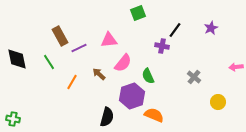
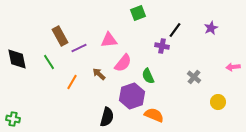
pink arrow: moved 3 px left
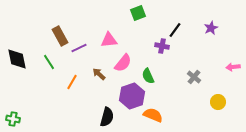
orange semicircle: moved 1 px left
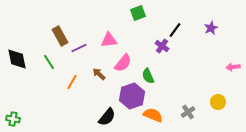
purple cross: rotated 24 degrees clockwise
gray cross: moved 6 px left, 35 px down; rotated 16 degrees clockwise
black semicircle: rotated 24 degrees clockwise
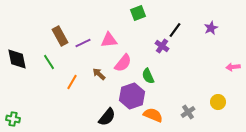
purple line: moved 4 px right, 5 px up
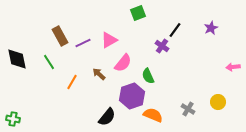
pink triangle: rotated 24 degrees counterclockwise
gray cross: moved 3 px up; rotated 24 degrees counterclockwise
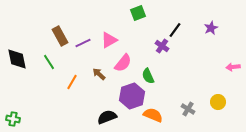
black semicircle: rotated 150 degrees counterclockwise
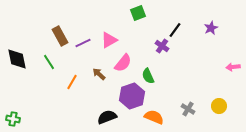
yellow circle: moved 1 px right, 4 px down
orange semicircle: moved 1 px right, 2 px down
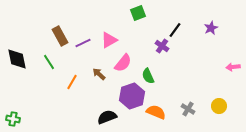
orange semicircle: moved 2 px right, 5 px up
